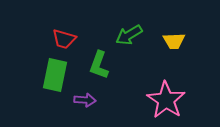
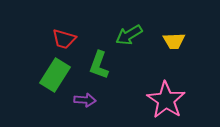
green rectangle: rotated 20 degrees clockwise
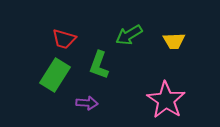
purple arrow: moved 2 px right, 3 px down
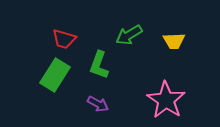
purple arrow: moved 11 px right, 1 px down; rotated 25 degrees clockwise
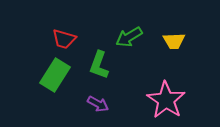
green arrow: moved 2 px down
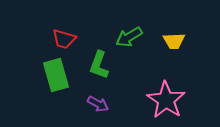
green rectangle: moved 1 px right; rotated 48 degrees counterclockwise
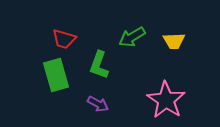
green arrow: moved 3 px right
